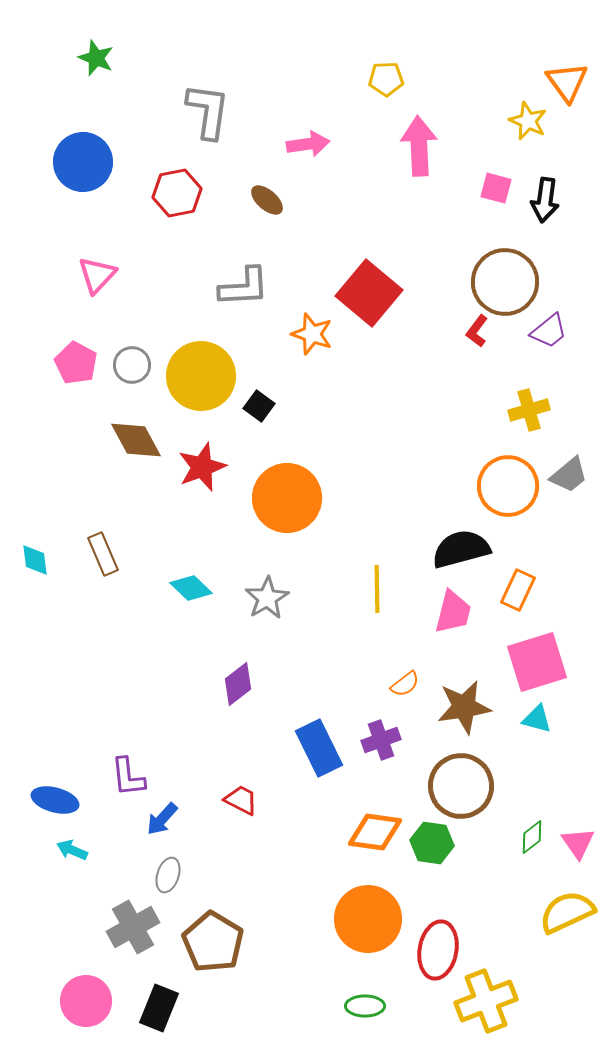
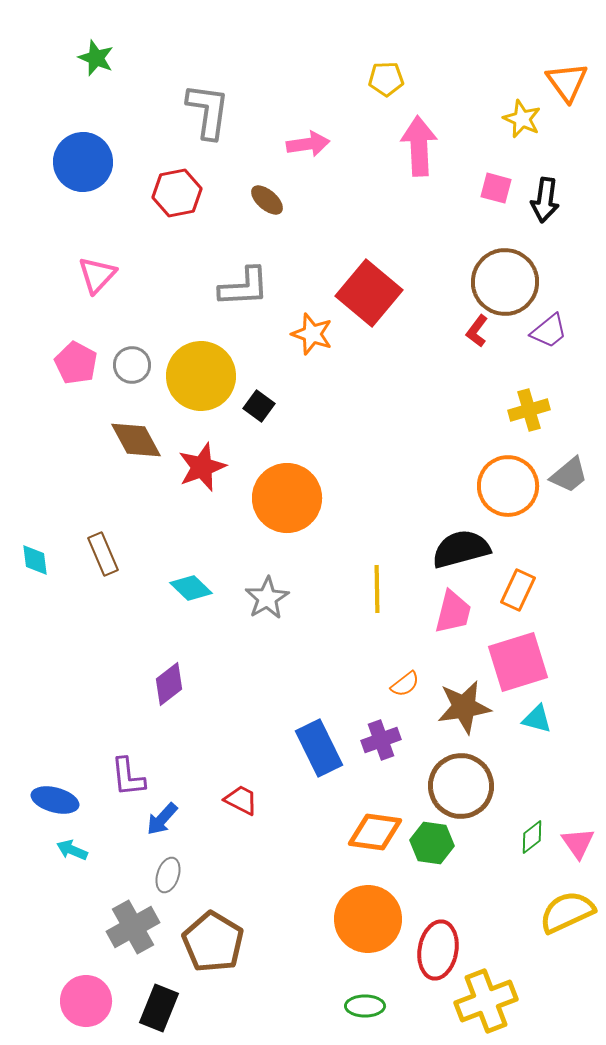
yellow star at (528, 121): moved 6 px left, 2 px up
pink square at (537, 662): moved 19 px left
purple diamond at (238, 684): moved 69 px left
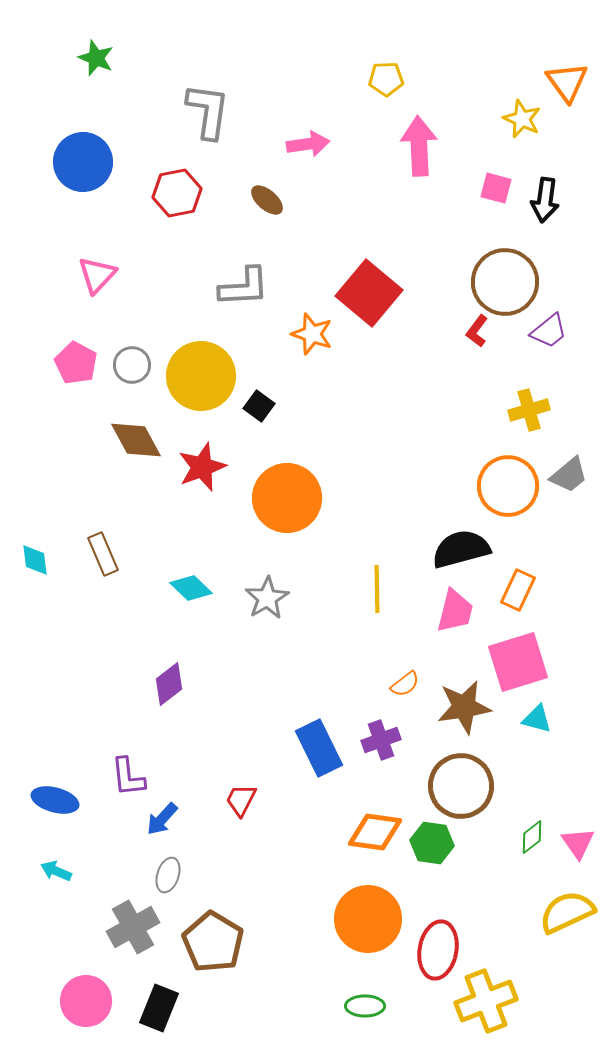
pink trapezoid at (453, 612): moved 2 px right, 1 px up
red trapezoid at (241, 800): rotated 90 degrees counterclockwise
cyan arrow at (72, 850): moved 16 px left, 21 px down
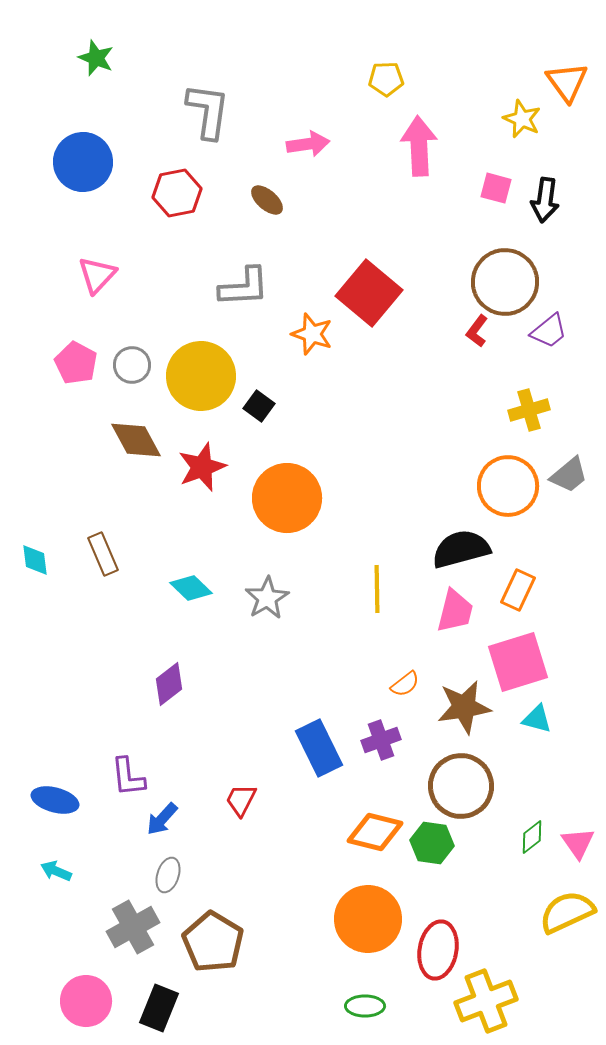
orange diamond at (375, 832): rotated 6 degrees clockwise
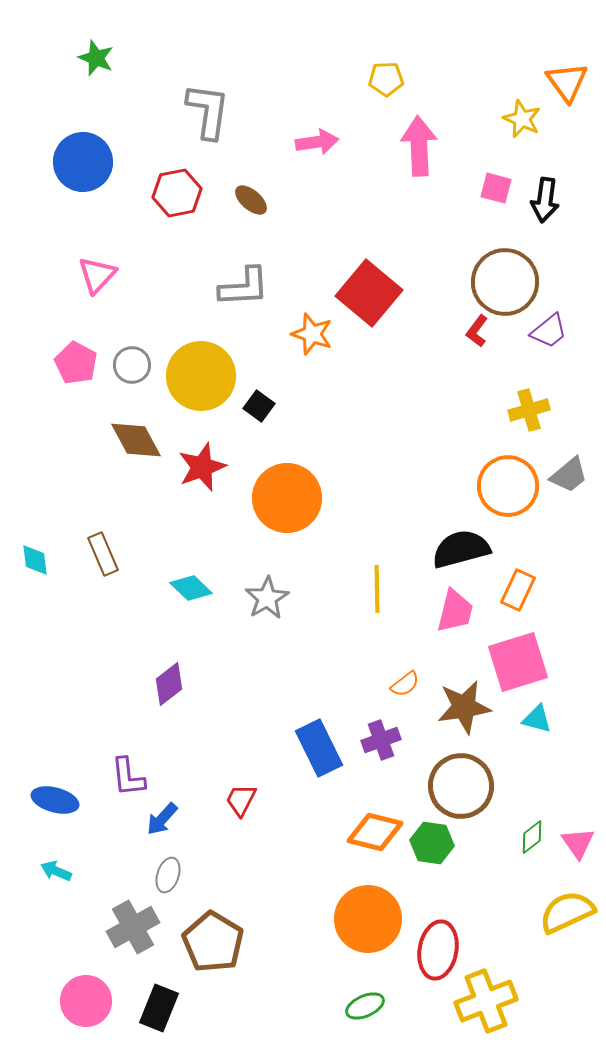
pink arrow at (308, 144): moved 9 px right, 2 px up
brown ellipse at (267, 200): moved 16 px left
green ellipse at (365, 1006): rotated 24 degrees counterclockwise
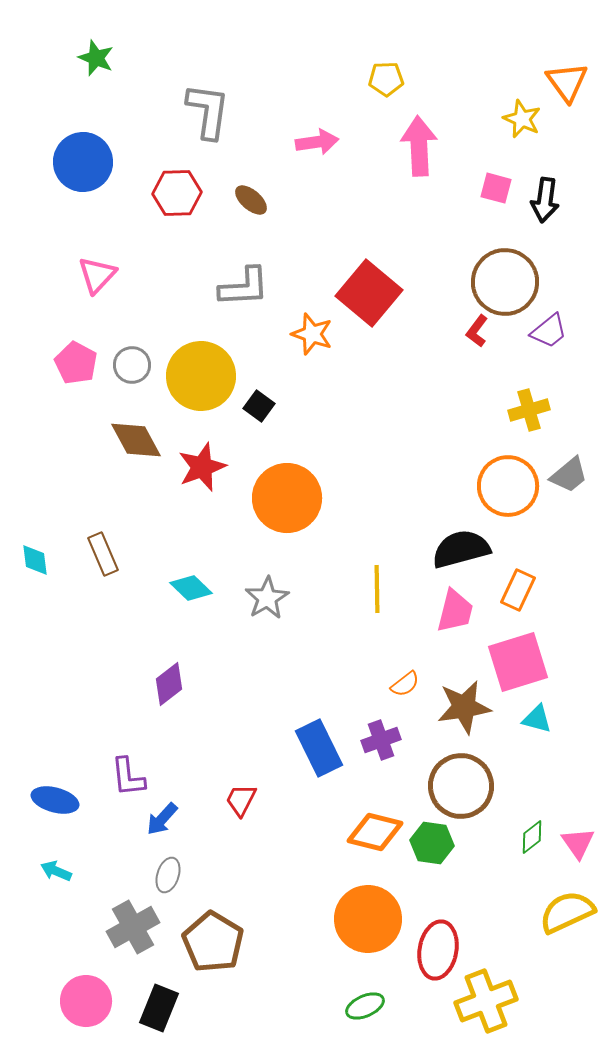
red hexagon at (177, 193): rotated 9 degrees clockwise
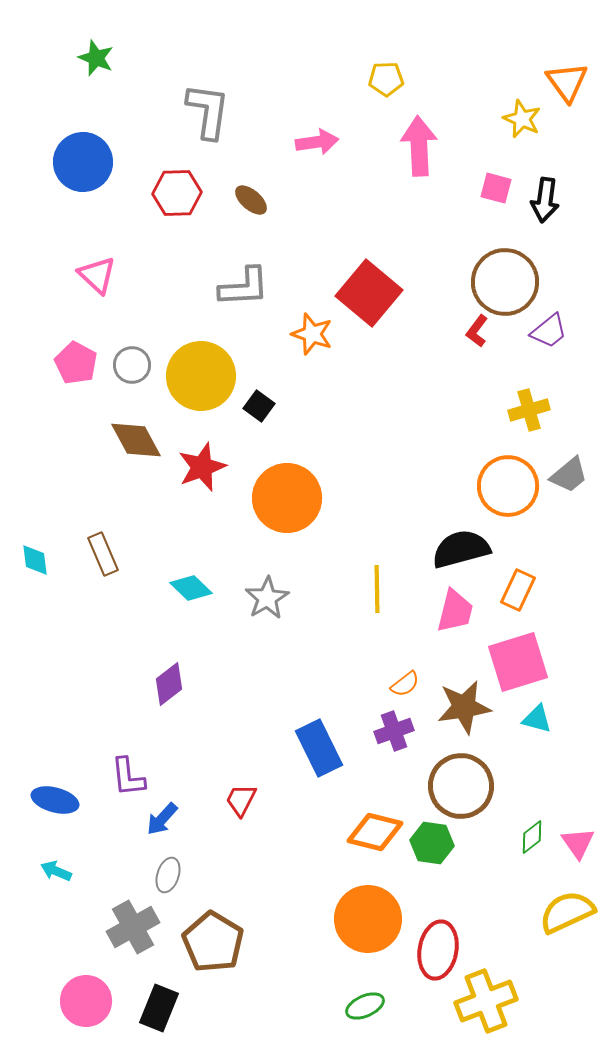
pink triangle at (97, 275): rotated 30 degrees counterclockwise
purple cross at (381, 740): moved 13 px right, 9 px up
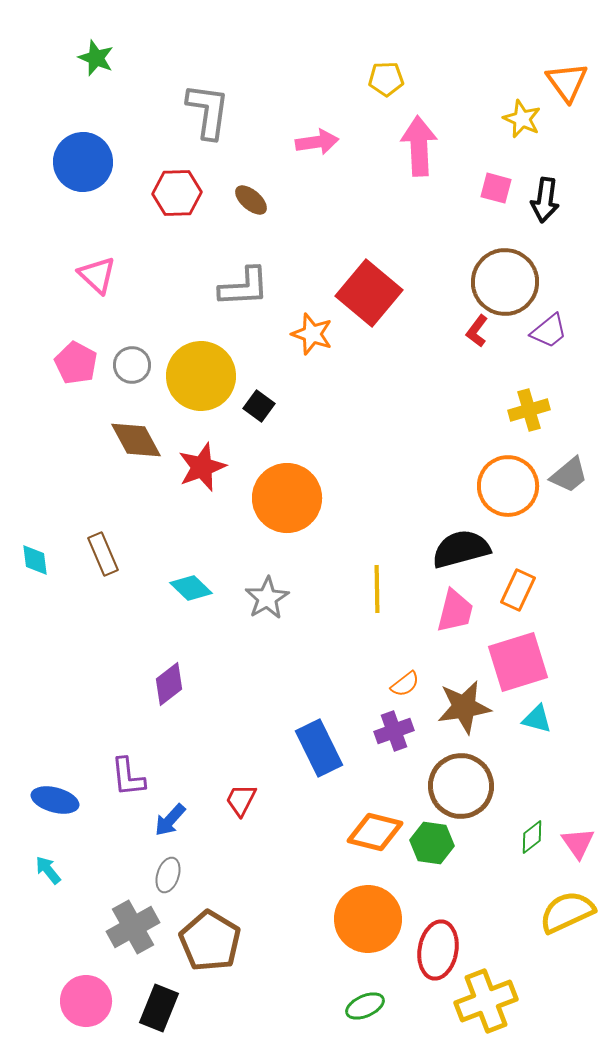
blue arrow at (162, 819): moved 8 px right, 1 px down
cyan arrow at (56, 871): moved 8 px left, 1 px up; rotated 28 degrees clockwise
brown pentagon at (213, 942): moved 3 px left, 1 px up
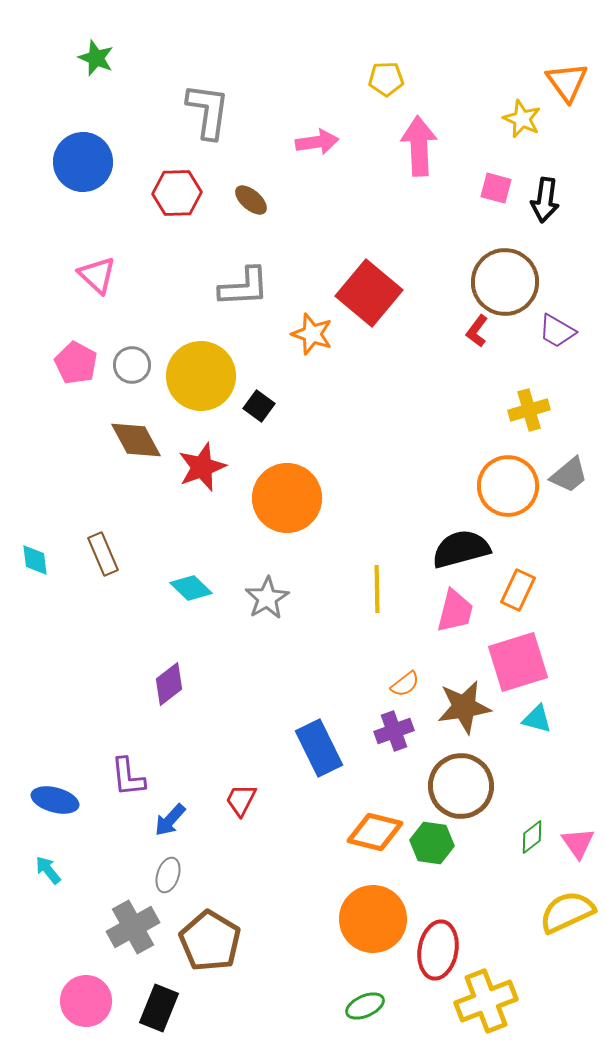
purple trapezoid at (549, 331): moved 8 px right; rotated 69 degrees clockwise
orange circle at (368, 919): moved 5 px right
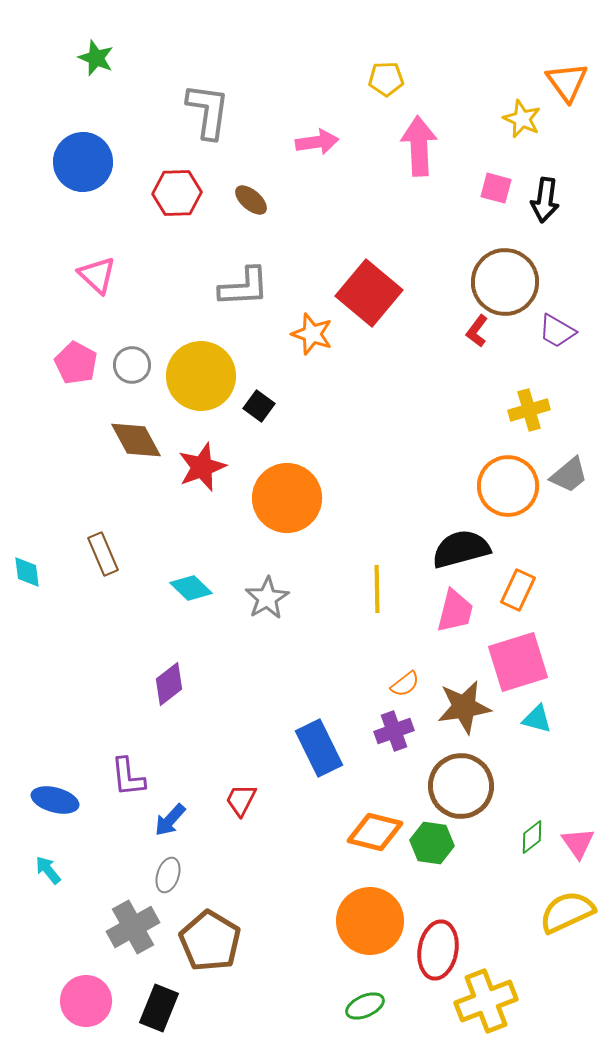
cyan diamond at (35, 560): moved 8 px left, 12 px down
orange circle at (373, 919): moved 3 px left, 2 px down
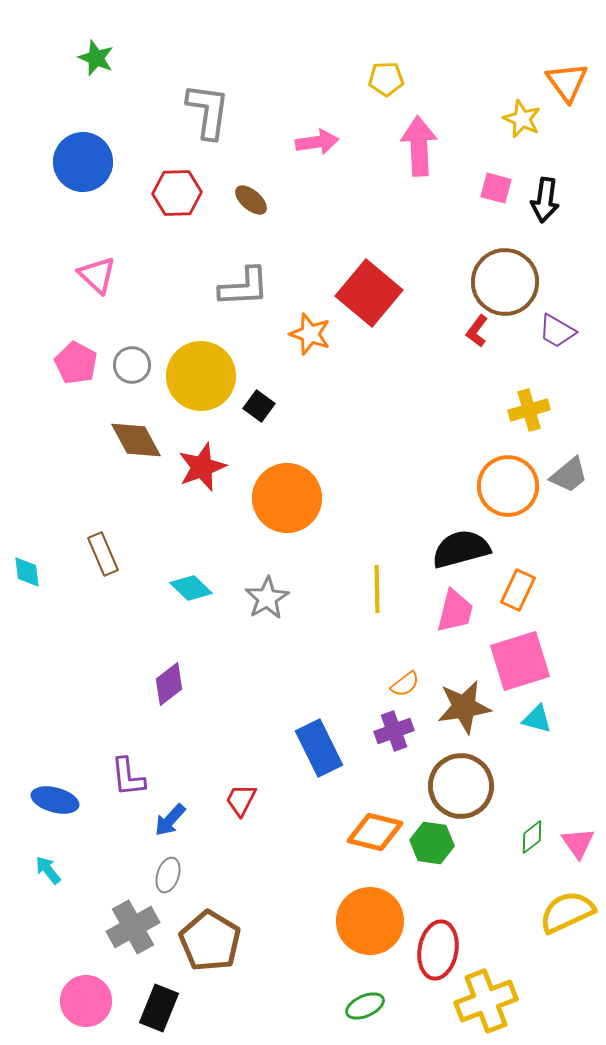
orange star at (312, 334): moved 2 px left
pink square at (518, 662): moved 2 px right, 1 px up
